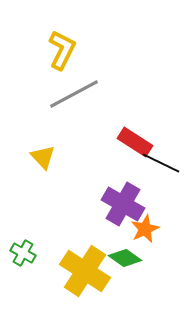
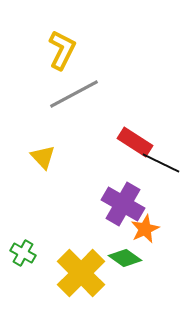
yellow cross: moved 4 px left, 2 px down; rotated 12 degrees clockwise
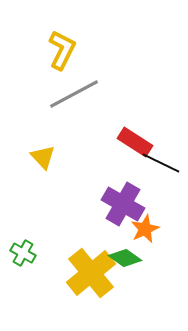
yellow cross: moved 10 px right; rotated 6 degrees clockwise
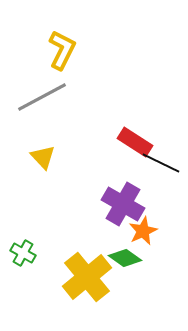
gray line: moved 32 px left, 3 px down
orange star: moved 2 px left, 2 px down
yellow cross: moved 4 px left, 4 px down
